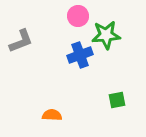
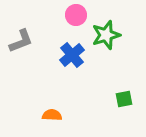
pink circle: moved 2 px left, 1 px up
green star: rotated 12 degrees counterclockwise
blue cross: moved 8 px left; rotated 20 degrees counterclockwise
green square: moved 7 px right, 1 px up
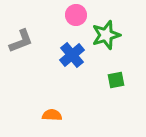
green square: moved 8 px left, 19 px up
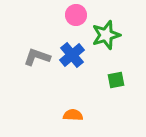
gray L-shape: moved 16 px right, 16 px down; rotated 140 degrees counterclockwise
orange semicircle: moved 21 px right
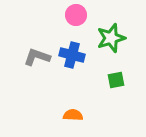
green star: moved 5 px right, 3 px down
blue cross: rotated 35 degrees counterclockwise
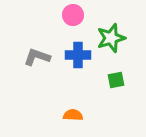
pink circle: moved 3 px left
blue cross: moved 6 px right; rotated 15 degrees counterclockwise
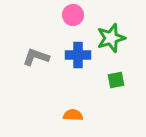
gray L-shape: moved 1 px left
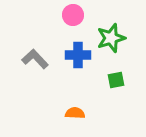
gray L-shape: moved 1 px left, 2 px down; rotated 28 degrees clockwise
orange semicircle: moved 2 px right, 2 px up
